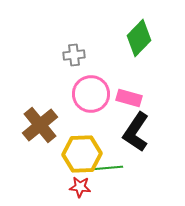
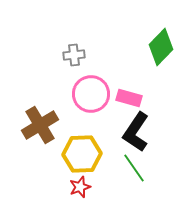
green diamond: moved 22 px right, 9 px down
brown cross: rotated 9 degrees clockwise
green line: moved 27 px right; rotated 60 degrees clockwise
red star: rotated 25 degrees counterclockwise
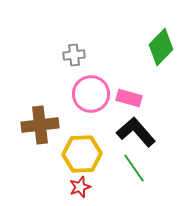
brown cross: rotated 24 degrees clockwise
black L-shape: rotated 105 degrees clockwise
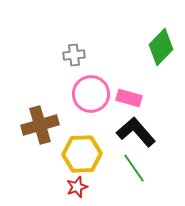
brown cross: rotated 9 degrees counterclockwise
red star: moved 3 px left
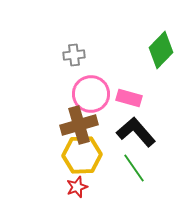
green diamond: moved 3 px down
brown cross: moved 39 px right
yellow hexagon: moved 1 px down
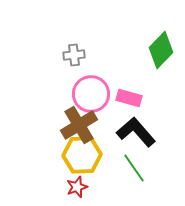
brown cross: rotated 15 degrees counterclockwise
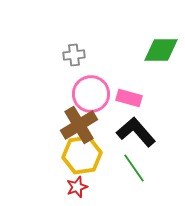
green diamond: rotated 45 degrees clockwise
yellow hexagon: rotated 6 degrees counterclockwise
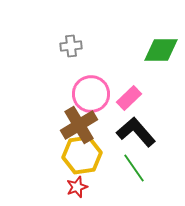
gray cross: moved 3 px left, 9 px up
pink rectangle: rotated 60 degrees counterclockwise
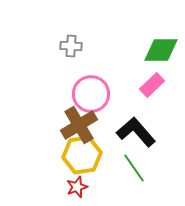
gray cross: rotated 10 degrees clockwise
pink rectangle: moved 23 px right, 13 px up
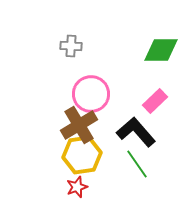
pink rectangle: moved 3 px right, 16 px down
green line: moved 3 px right, 4 px up
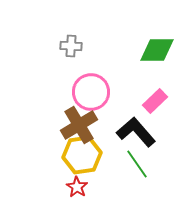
green diamond: moved 4 px left
pink circle: moved 2 px up
red star: rotated 20 degrees counterclockwise
